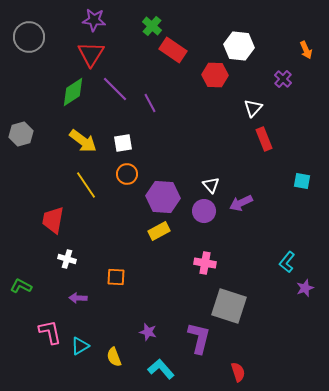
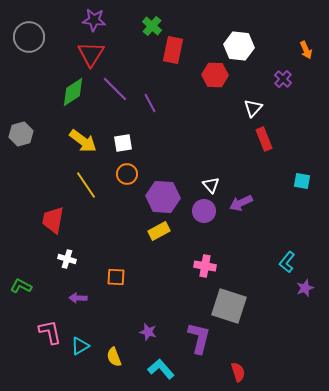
red rectangle at (173, 50): rotated 68 degrees clockwise
pink cross at (205, 263): moved 3 px down
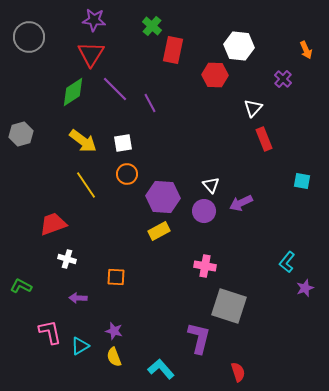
red trapezoid at (53, 220): moved 4 px down; rotated 60 degrees clockwise
purple star at (148, 332): moved 34 px left, 1 px up
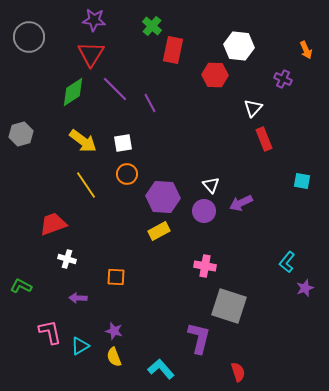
purple cross at (283, 79): rotated 18 degrees counterclockwise
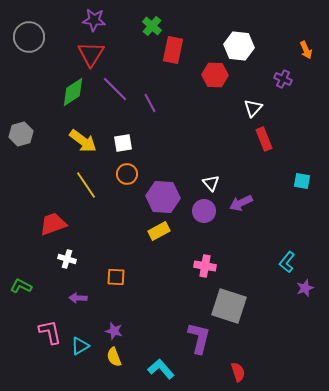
white triangle at (211, 185): moved 2 px up
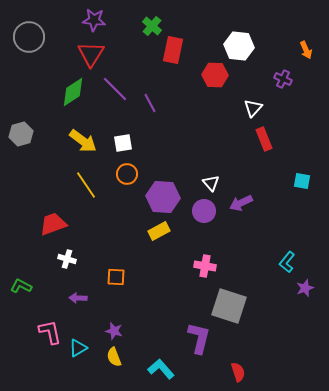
cyan triangle at (80, 346): moved 2 px left, 2 px down
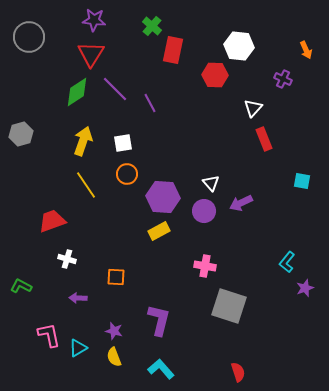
green diamond at (73, 92): moved 4 px right
yellow arrow at (83, 141): rotated 108 degrees counterclockwise
red trapezoid at (53, 224): moved 1 px left, 3 px up
pink L-shape at (50, 332): moved 1 px left, 3 px down
purple L-shape at (199, 338): moved 40 px left, 18 px up
